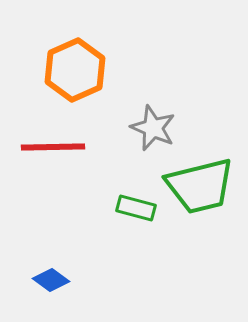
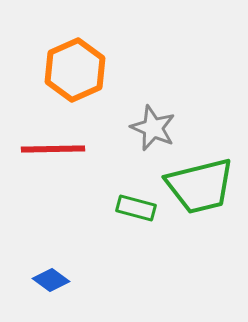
red line: moved 2 px down
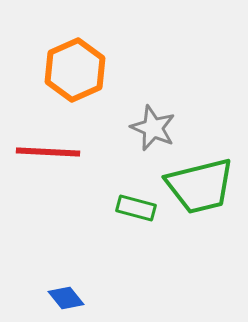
red line: moved 5 px left, 3 px down; rotated 4 degrees clockwise
blue diamond: moved 15 px right, 18 px down; rotated 15 degrees clockwise
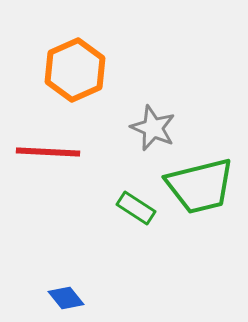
green rectangle: rotated 18 degrees clockwise
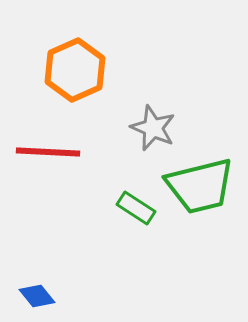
blue diamond: moved 29 px left, 2 px up
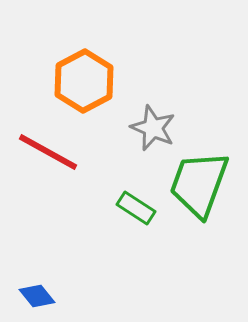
orange hexagon: moved 9 px right, 11 px down; rotated 4 degrees counterclockwise
red line: rotated 26 degrees clockwise
green trapezoid: moved 1 px left, 2 px up; rotated 124 degrees clockwise
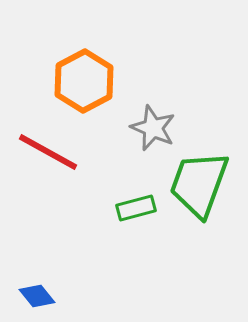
green rectangle: rotated 48 degrees counterclockwise
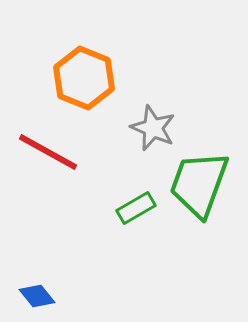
orange hexagon: moved 3 px up; rotated 10 degrees counterclockwise
green rectangle: rotated 15 degrees counterclockwise
